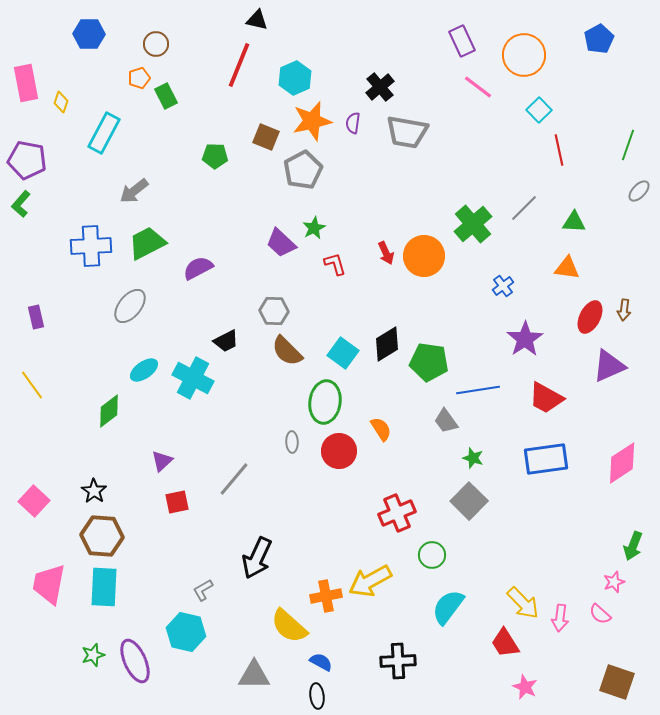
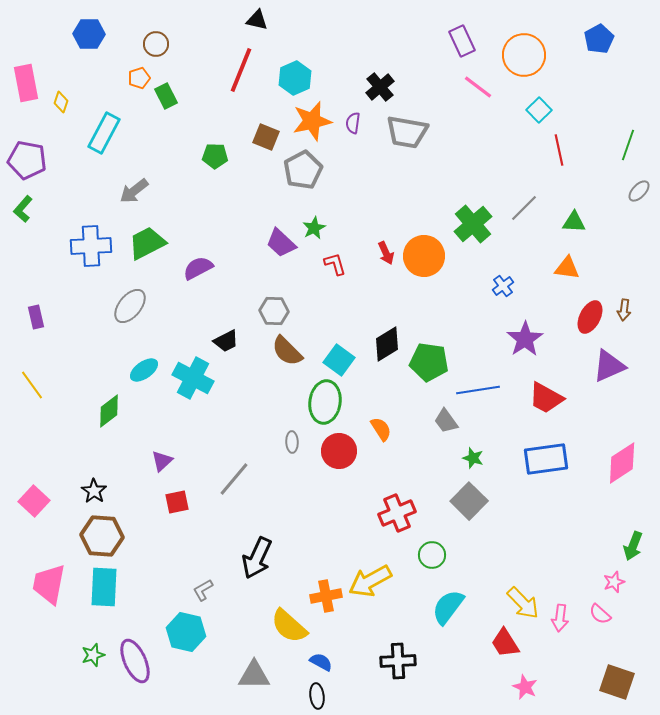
red line at (239, 65): moved 2 px right, 5 px down
green L-shape at (21, 204): moved 2 px right, 5 px down
cyan square at (343, 353): moved 4 px left, 7 px down
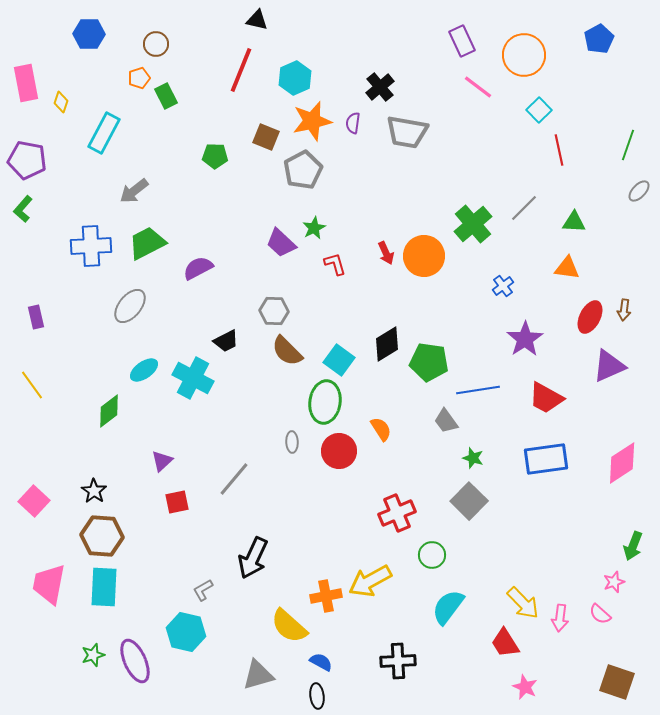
black arrow at (257, 558): moved 4 px left
gray triangle at (254, 675): moved 4 px right; rotated 16 degrees counterclockwise
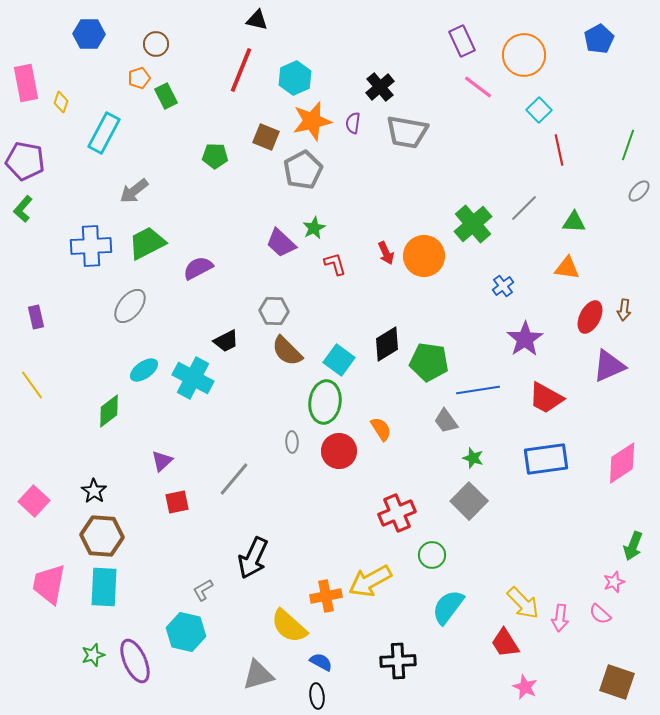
purple pentagon at (27, 160): moved 2 px left, 1 px down
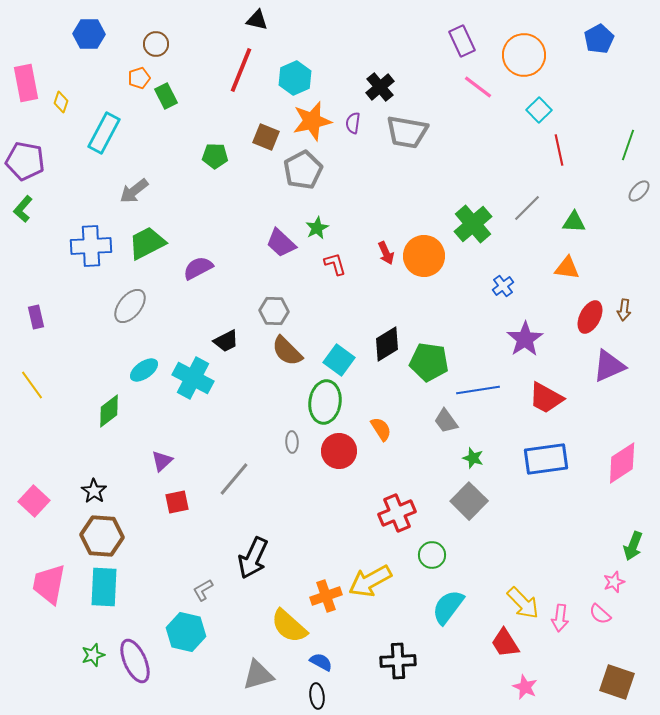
gray line at (524, 208): moved 3 px right
green star at (314, 228): moved 3 px right
orange cross at (326, 596): rotated 8 degrees counterclockwise
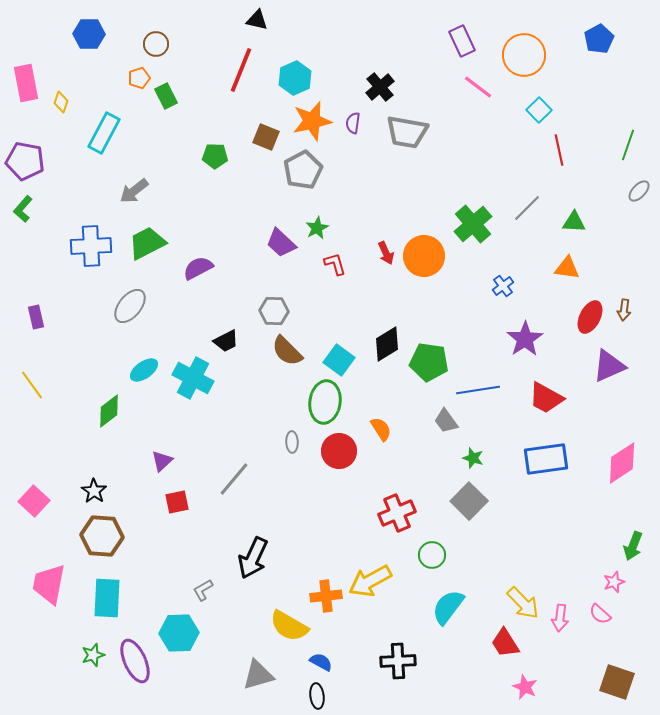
cyan rectangle at (104, 587): moved 3 px right, 11 px down
orange cross at (326, 596): rotated 12 degrees clockwise
yellow semicircle at (289, 626): rotated 12 degrees counterclockwise
cyan hexagon at (186, 632): moved 7 px left, 1 px down; rotated 15 degrees counterclockwise
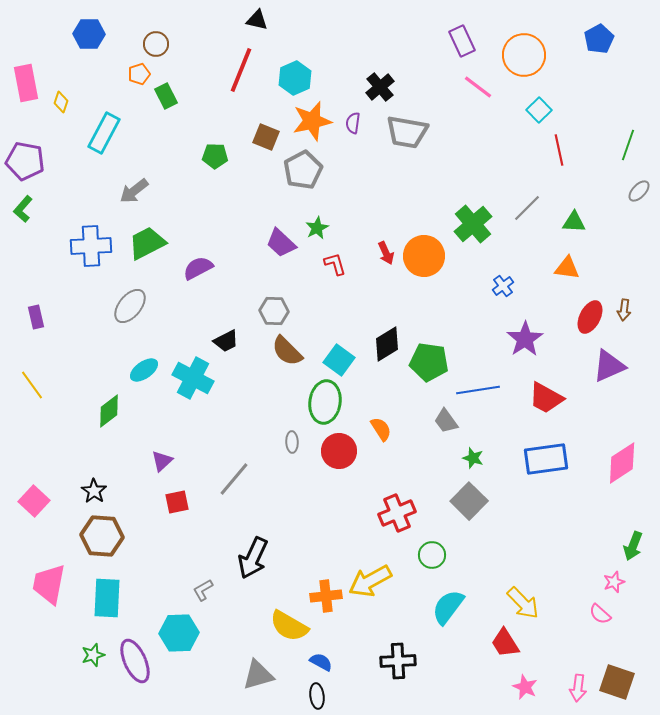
orange pentagon at (139, 78): moved 4 px up
pink arrow at (560, 618): moved 18 px right, 70 px down
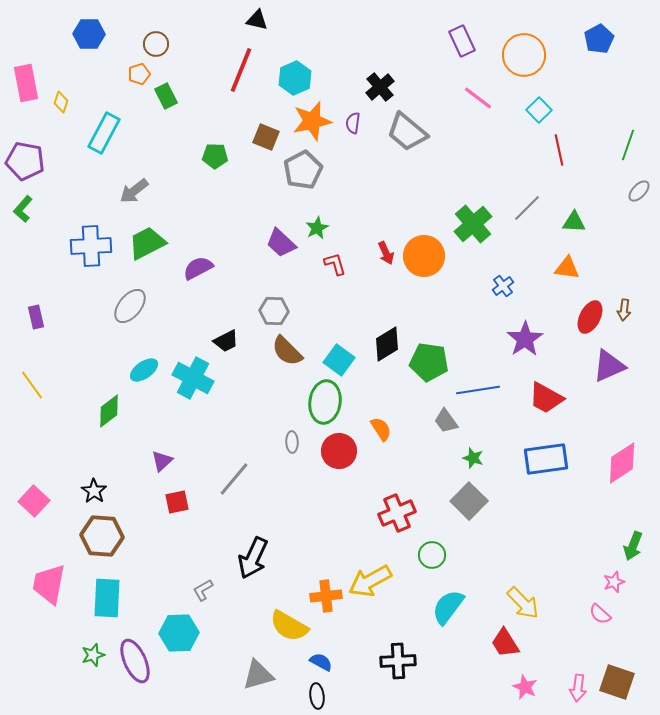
pink line at (478, 87): moved 11 px down
gray trapezoid at (407, 132): rotated 30 degrees clockwise
